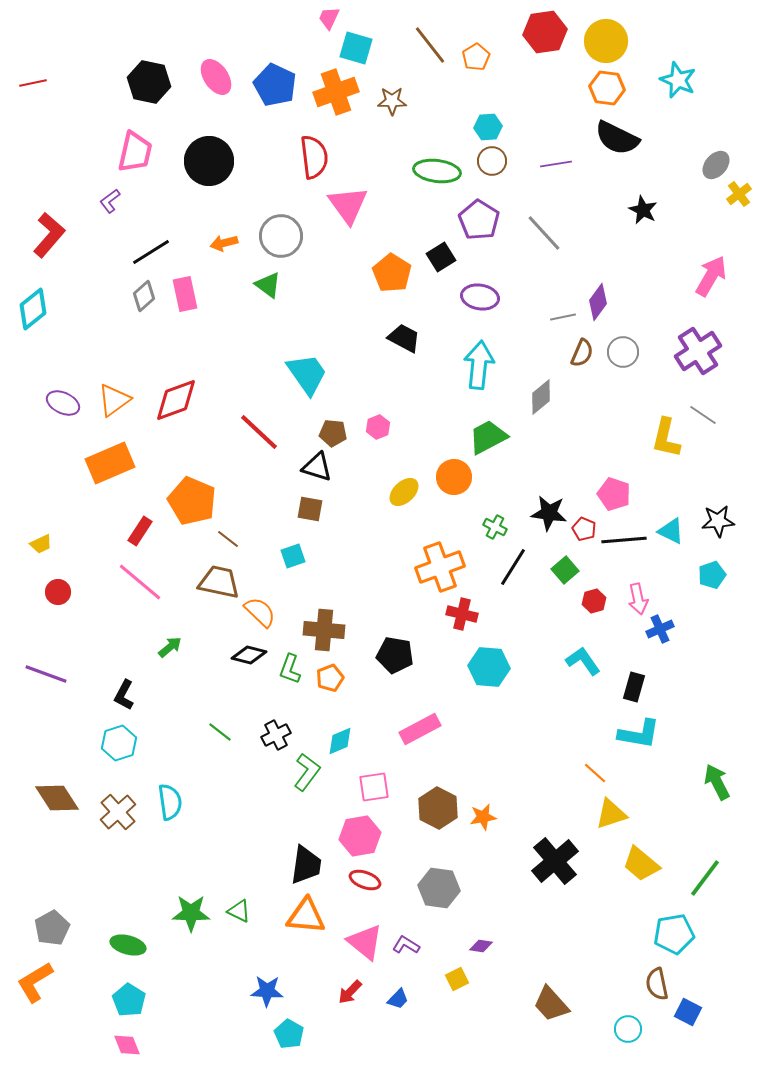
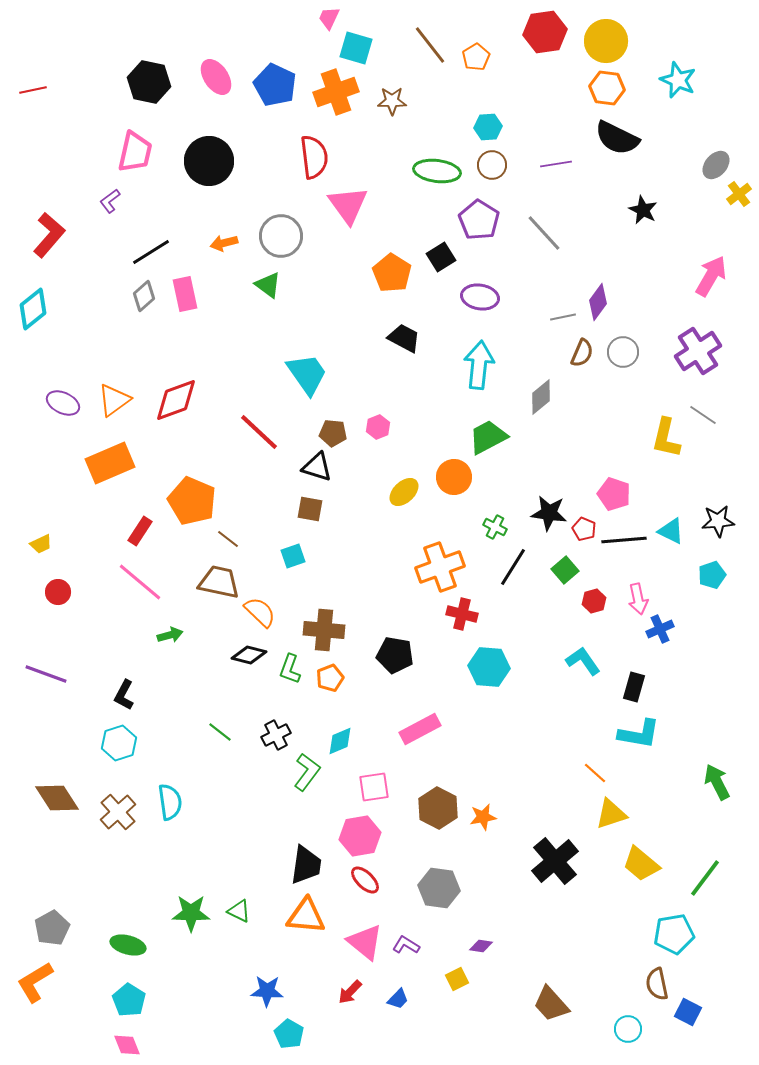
red line at (33, 83): moved 7 px down
brown circle at (492, 161): moved 4 px down
green arrow at (170, 647): moved 12 px up; rotated 25 degrees clockwise
red ellipse at (365, 880): rotated 24 degrees clockwise
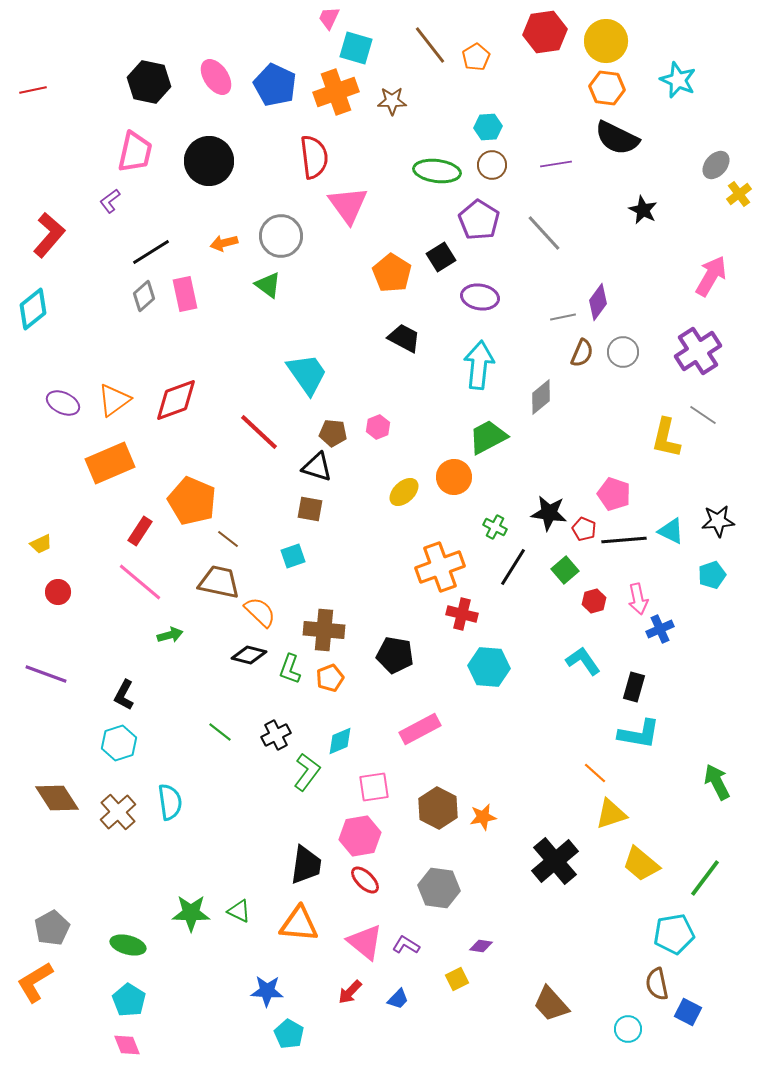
orange triangle at (306, 916): moved 7 px left, 8 px down
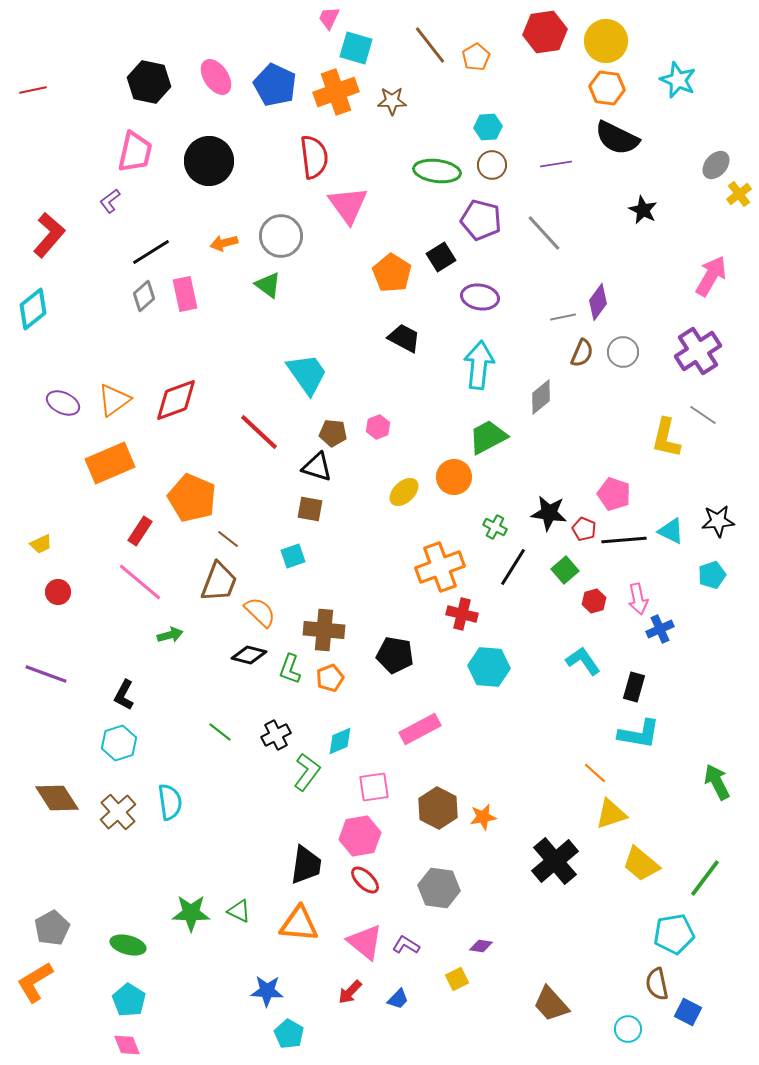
purple pentagon at (479, 220): moved 2 px right; rotated 18 degrees counterclockwise
orange pentagon at (192, 501): moved 3 px up
brown trapezoid at (219, 582): rotated 99 degrees clockwise
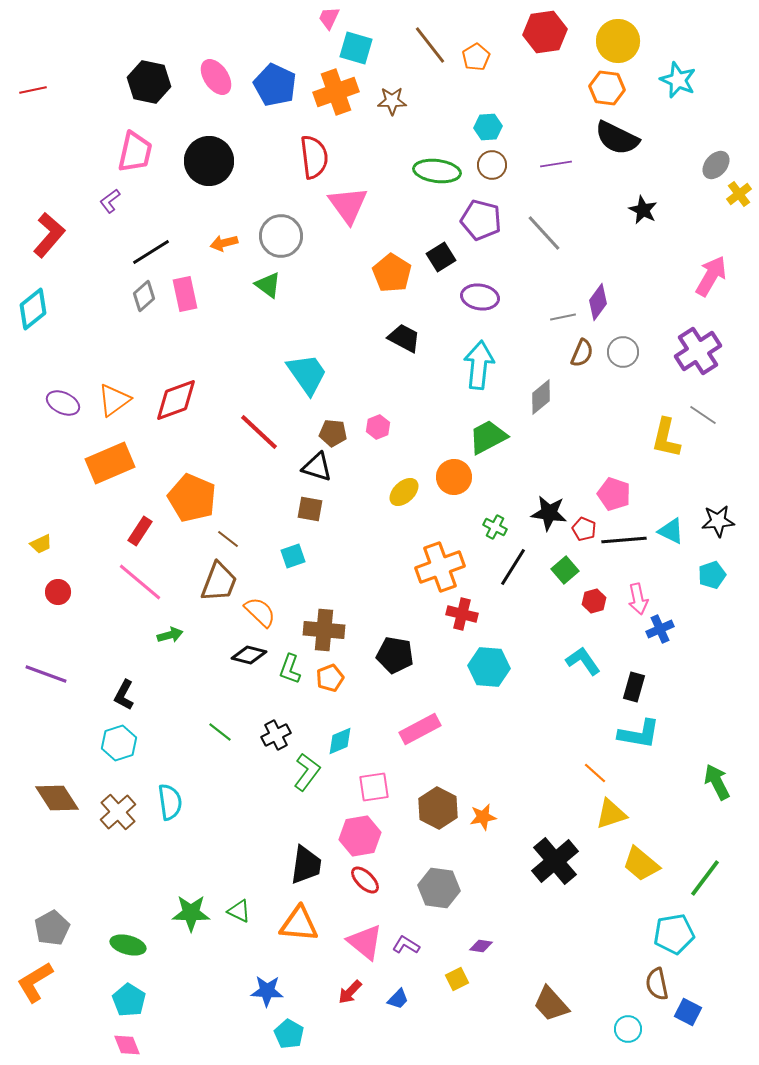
yellow circle at (606, 41): moved 12 px right
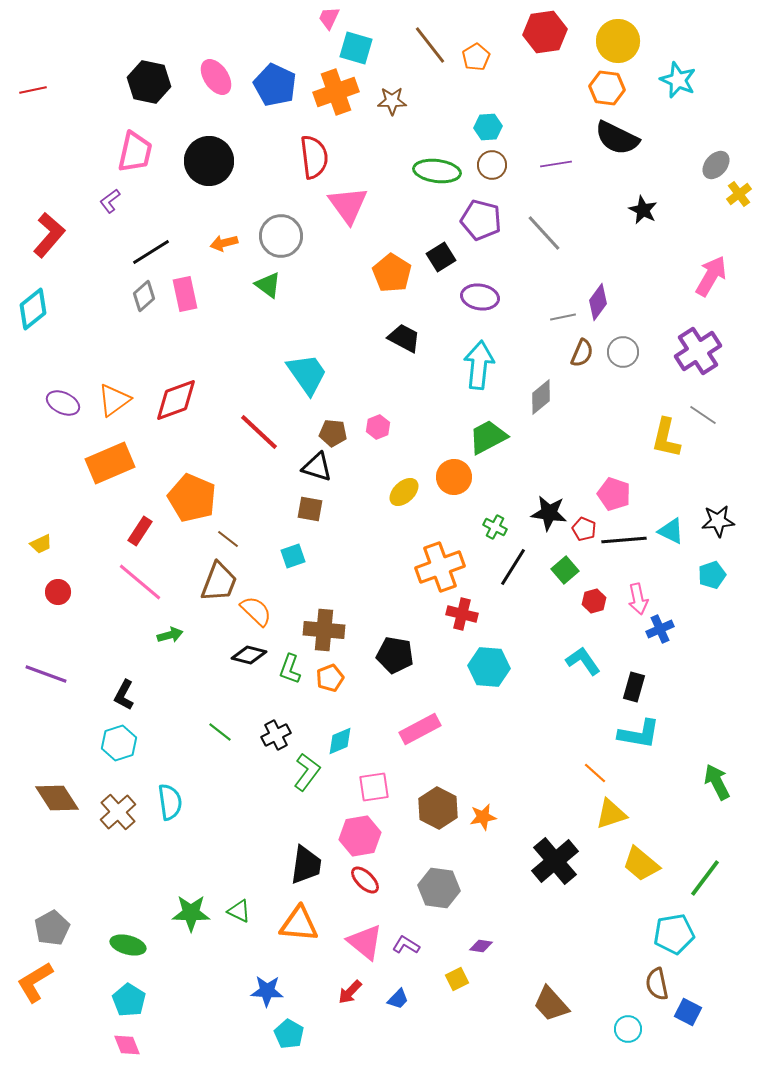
orange semicircle at (260, 612): moved 4 px left, 1 px up
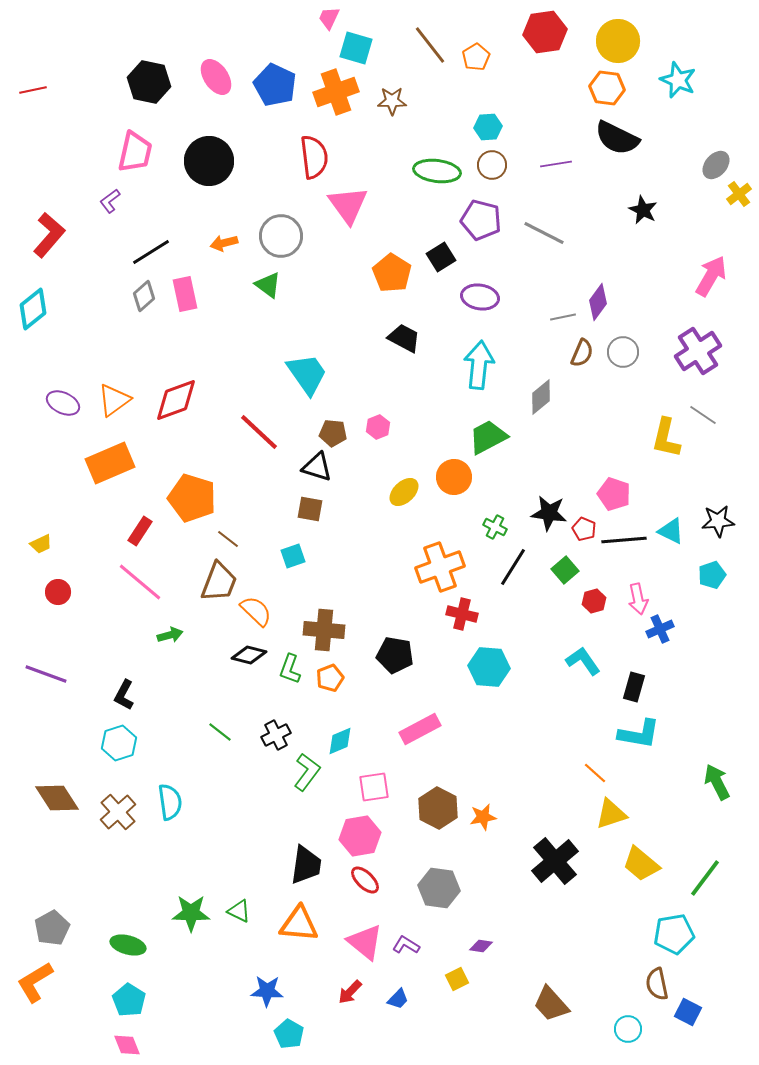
gray line at (544, 233): rotated 21 degrees counterclockwise
orange pentagon at (192, 498): rotated 6 degrees counterclockwise
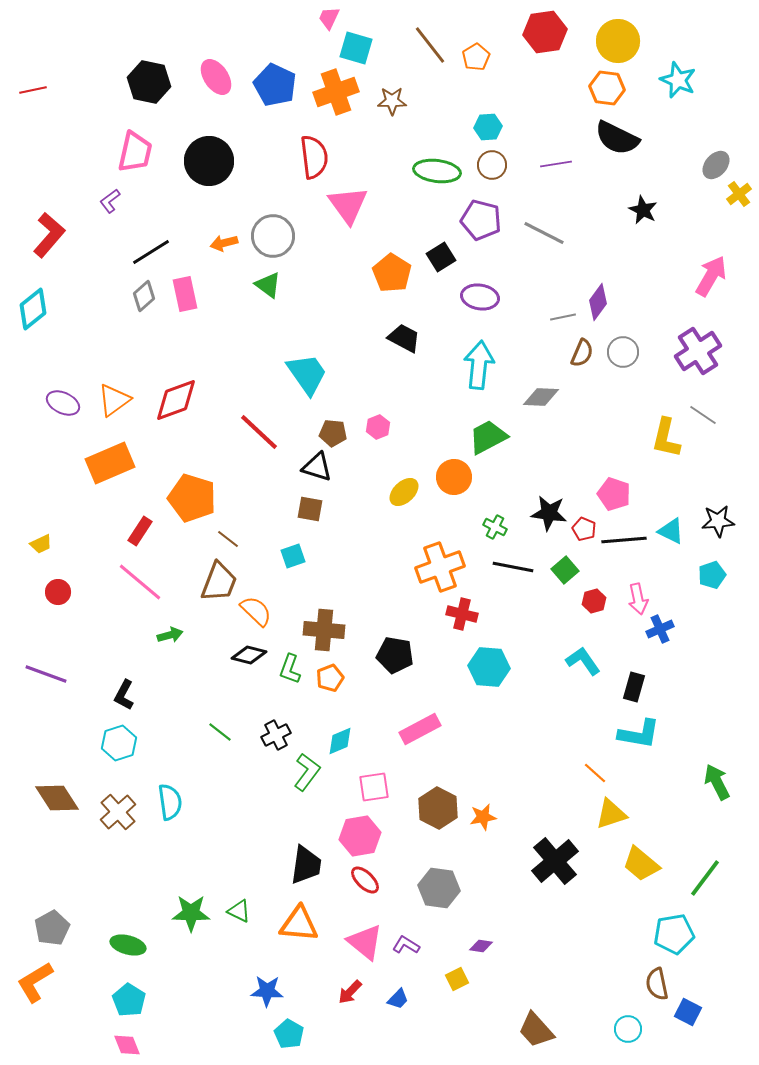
gray circle at (281, 236): moved 8 px left
gray diamond at (541, 397): rotated 42 degrees clockwise
black line at (513, 567): rotated 69 degrees clockwise
brown trapezoid at (551, 1004): moved 15 px left, 26 px down
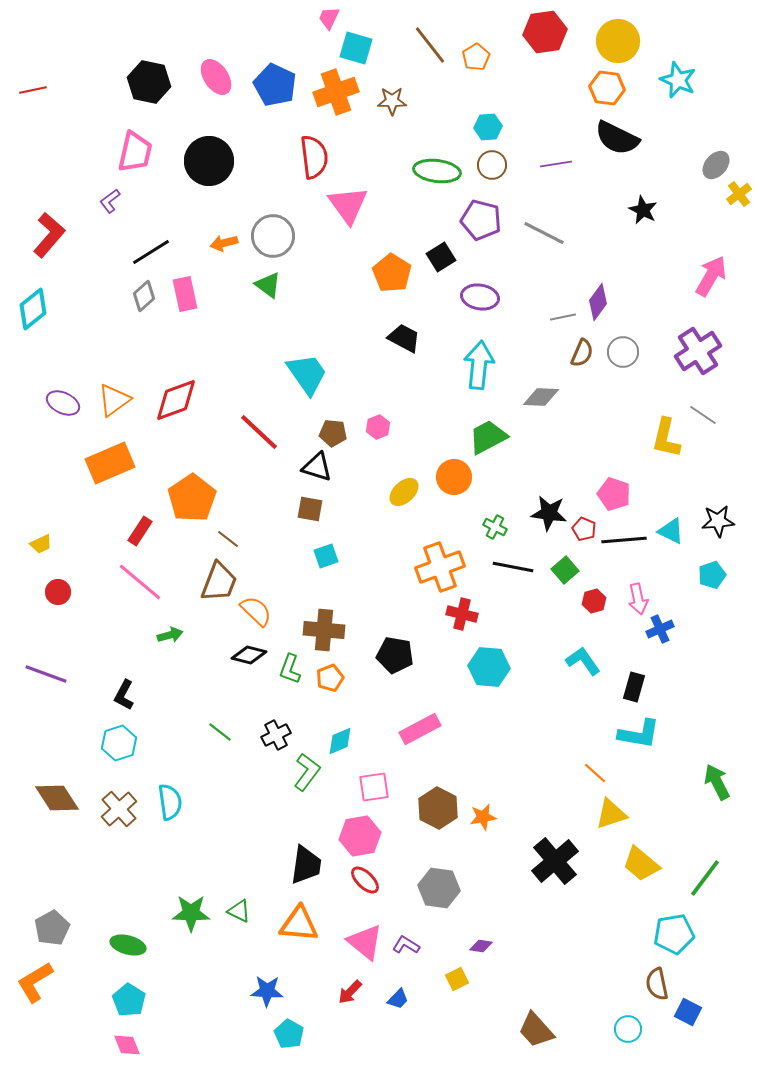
orange pentagon at (192, 498): rotated 21 degrees clockwise
cyan square at (293, 556): moved 33 px right
brown cross at (118, 812): moved 1 px right, 3 px up
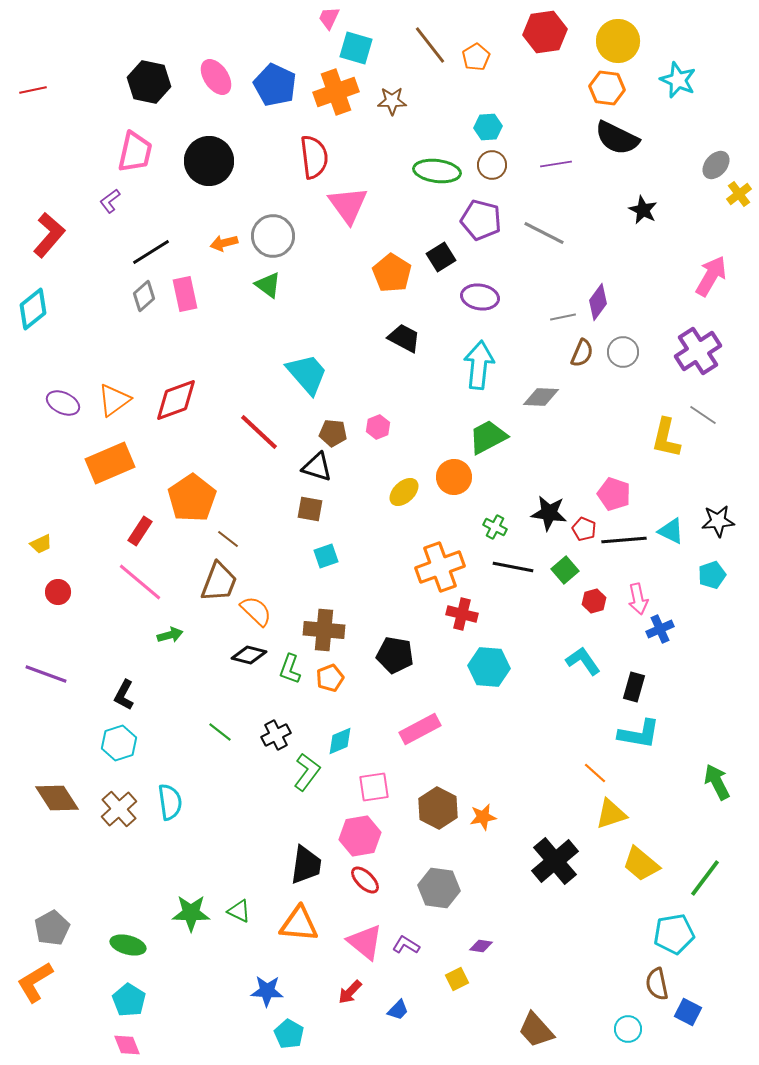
cyan trapezoid at (307, 374): rotated 6 degrees counterclockwise
blue trapezoid at (398, 999): moved 11 px down
